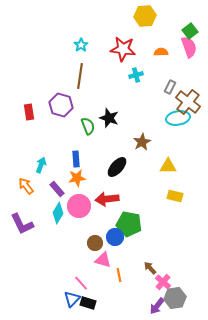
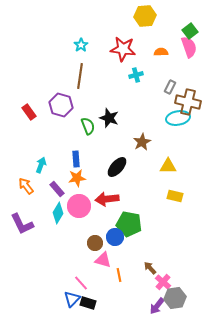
brown cross: rotated 25 degrees counterclockwise
red rectangle: rotated 28 degrees counterclockwise
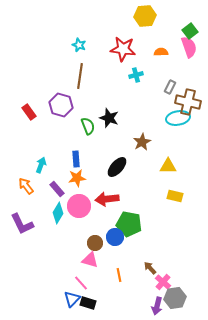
cyan star: moved 2 px left; rotated 16 degrees counterclockwise
pink triangle: moved 13 px left
purple arrow: rotated 24 degrees counterclockwise
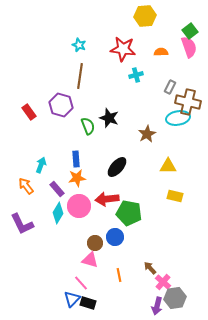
brown star: moved 5 px right, 8 px up
green pentagon: moved 11 px up
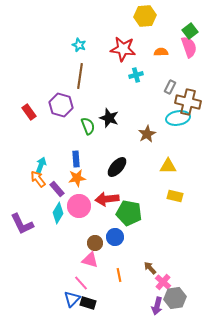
orange arrow: moved 12 px right, 7 px up
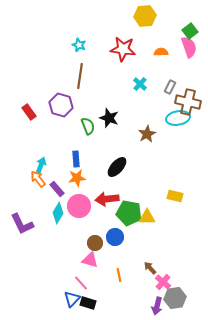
cyan cross: moved 4 px right, 9 px down; rotated 32 degrees counterclockwise
yellow triangle: moved 21 px left, 51 px down
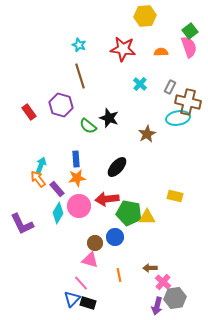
brown line: rotated 25 degrees counterclockwise
green semicircle: rotated 150 degrees clockwise
brown arrow: rotated 48 degrees counterclockwise
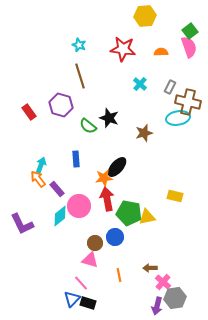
brown star: moved 3 px left, 1 px up; rotated 12 degrees clockwise
orange star: moved 27 px right
red arrow: rotated 85 degrees clockwise
cyan diamond: moved 2 px right, 3 px down; rotated 20 degrees clockwise
yellow triangle: rotated 12 degrees counterclockwise
